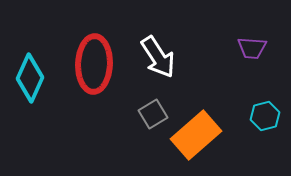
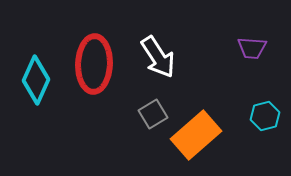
cyan diamond: moved 6 px right, 2 px down
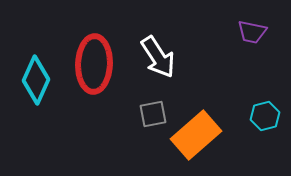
purple trapezoid: moved 16 px up; rotated 8 degrees clockwise
gray square: rotated 20 degrees clockwise
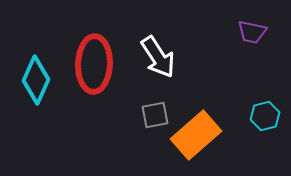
gray square: moved 2 px right, 1 px down
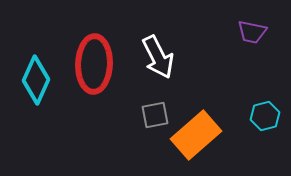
white arrow: rotated 6 degrees clockwise
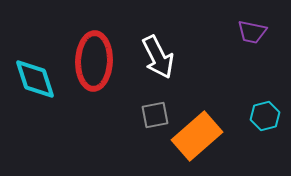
red ellipse: moved 3 px up
cyan diamond: moved 1 px left, 1 px up; rotated 42 degrees counterclockwise
orange rectangle: moved 1 px right, 1 px down
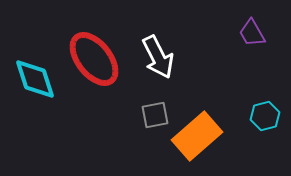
purple trapezoid: moved 1 px down; rotated 48 degrees clockwise
red ellipse: moved 2 px up; rotated 40 degrees counterclockwise
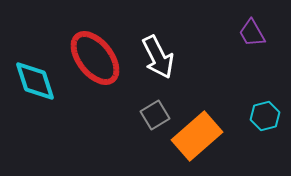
red ellipse: moved 1 px right, 1 px up
cyan diamond: moved 2 px down
gray square: rotated 20 degrees counterclockwise
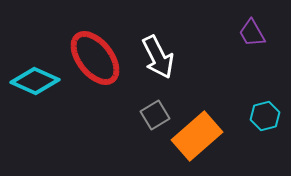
cyan diamond: rotated 48 degrees counterclockwise
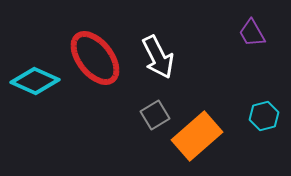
cyan hexagon: moved 1 px left
